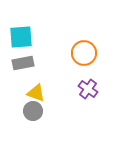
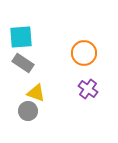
gray rectangle: rotated 45 degrees clockwise
gray circle: moved 5 px left
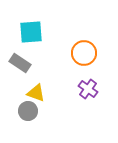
cyan square: moved 10 px right, 5 px up
gray rectangle: moved 3 px left
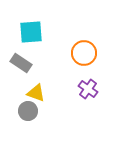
gray rectangle: moved 1 px right
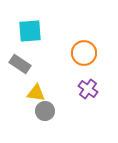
cyan square: moved 1 px left, 1 px up
gray rectangle: moved 1 px left, 1 px down
yellow triangle: rotated 12 degrees counterclockwise
gray circle: moved 17 px right
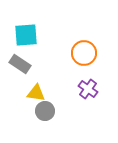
cyan square: moved 4 px left, 4 px down
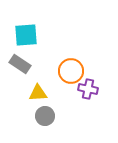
orange circle: moved 13 px left, 18 px down
purple cross: rotated 24 degrees counterclockwise
yellow triangle: moved 2 px right; rotated 12 degrees counterclockwise
gray circle: moved 5 px down
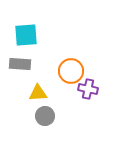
gray rectangle: rotated 30 degrees counterclockwise
